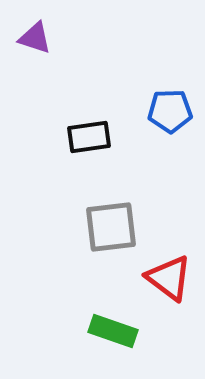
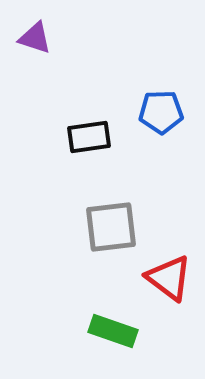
blue pentagon: moved 9 px left, 1 px down
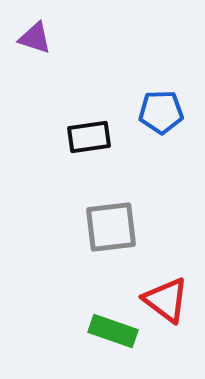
red triangle: moved 3 px left, 22 px down
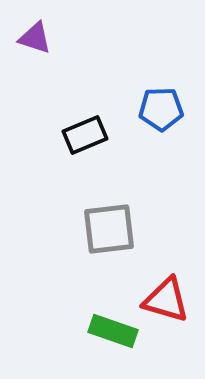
blue pentagon: moved 3 px up
black rectangle: moved 4 px left, 2 px up; rotated 15 degrees counterclockwise
gray square: moved 2 px left, 2 px down
red triangle: rotated 21 degrees counterclockwise
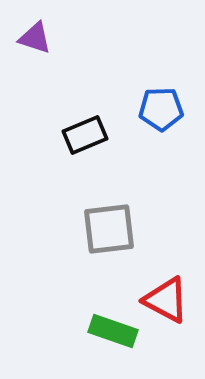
red triangle: rotated 12 degrees clockwise
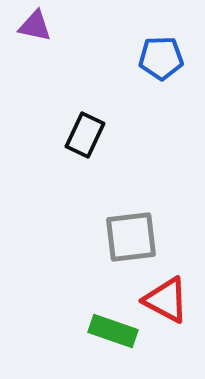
purple triangle: moved 12 px up; rotated 6 degrees counterclockwise
blue pentagon: moved 51 px up
black rectangle: rotated 42 degrees counterclockwise
gray square: moved 22 px right, 8 px down
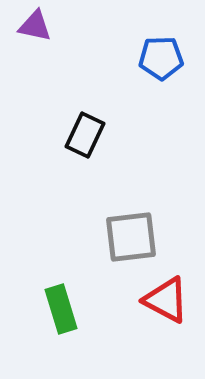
green rectangle: moved 52 px left, 22 px up; rotated 54 degrees clockwise
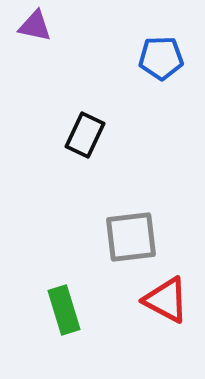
green rectangle: moved 3 px right, 1 px down
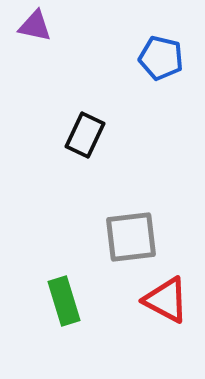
blue pentagon: rotated 15 degrees clockwise
green rectangle: moved 9 px up
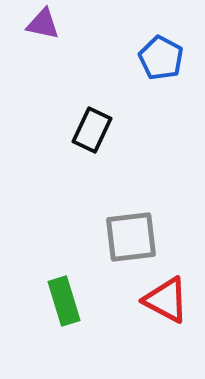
purple triangle: moved 8 px right, 2 px up
blue pentagon: rotated 15 degrees clockwise
black rectangle: moved 7 px right, 5 px up
